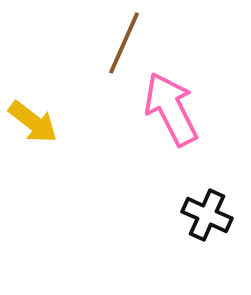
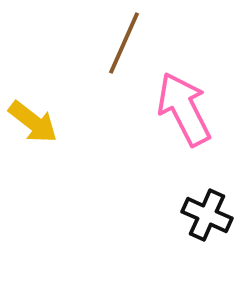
pink arrow: moved 13 px right
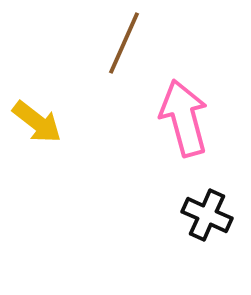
pink arrow: moved 9 px down; rotated 12 degrees clockwise
yellow arrow: moved 4 px right
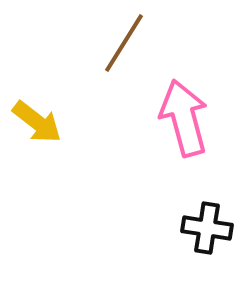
brown line: rotated 8 degrees clockwise
black cross: moved 13 px down; rotated 15 degrees counterclockwise
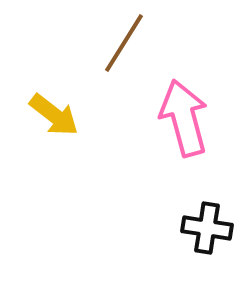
yellow arrow: moved 17 px right, 7 px up
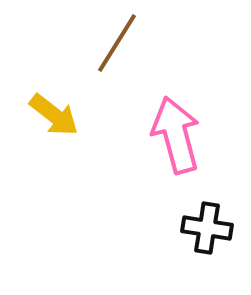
brown line: moved 7 px left
pink arrow: moved 8 px left, 17 px down
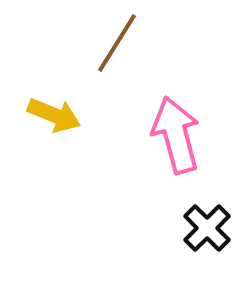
yellow arrow: rotated 16 degrees counterclockwise
black cross: rotated 36 degrees clockwise
